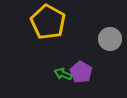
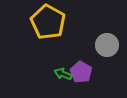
gray circle: moved 3 px left, 6 px down
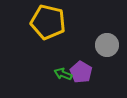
yellow pentagon: rotated 16 degrees counterclockwise
